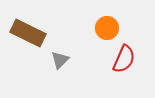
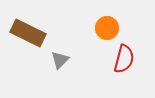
red semicircle: rotated 8 degrees counterclockwise
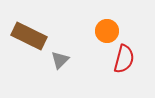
orange circle: moved 3 px down
brown rectangle: moved 1 px right, 3 px down
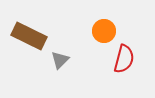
orange circle: moved 3 px left
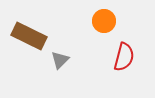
orange circle: moved 10 px up
red semicircle: moved 2 px up
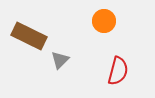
red semicircle: moved 6 px left, 14 px down
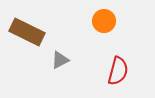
brown rectangle: moved 2 px left, 4 px up
gray triangle: rotated 18 degrees clockwise
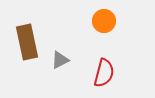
brown rectangle: moved 10 px down; rotated 52 degrees clockwise
red semicircle: moved 14 px left, 2 px down
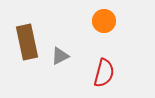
gray triangle: moved 4 px up
